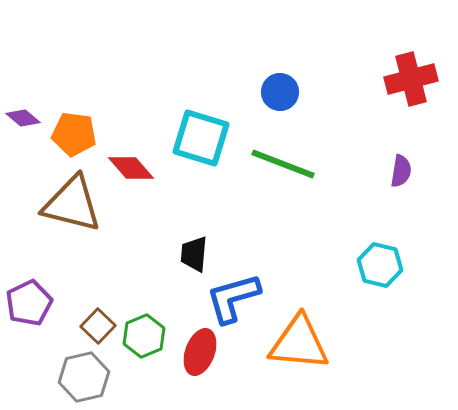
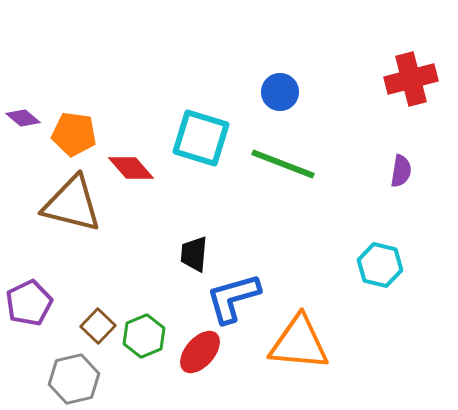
red ellipse: rotated 21 degrees clockwise
gray hexagon: moved 10 px left, 2 px down
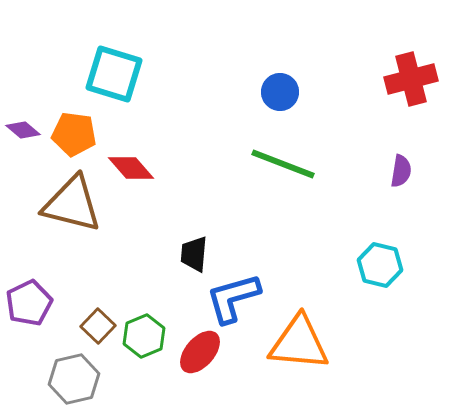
purple diamond: moved 12 px down
cyan square: moved 87 px left, 64 px up
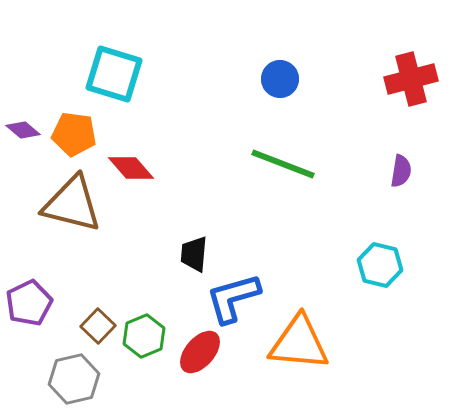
blue circle: moved 13 px up
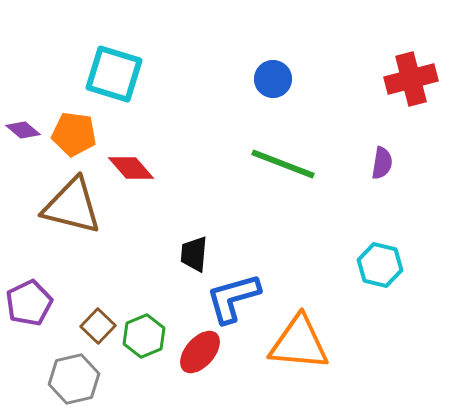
blue circle: moved 7 px left
purple semicircle: moved 19 px left, 8 px up
brown triangle: moved 2 px down
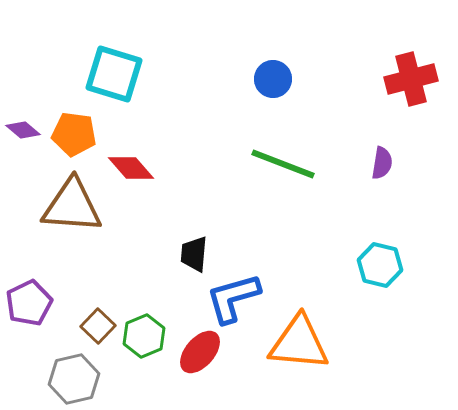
brown triangle: rotated 10 degrees counterclockwise
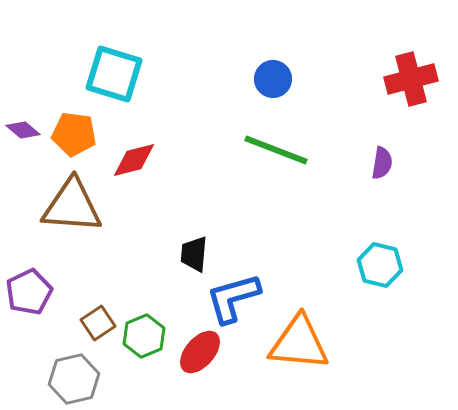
green line: moved 7 px left, 14 px up
red diamond: moved 3 px right, 8 px up; rotated 63 degrees counterclockwise
purple pentagon: moved 11 px up
brown square: moved 3 px up; rotated 12 degrees clockwise
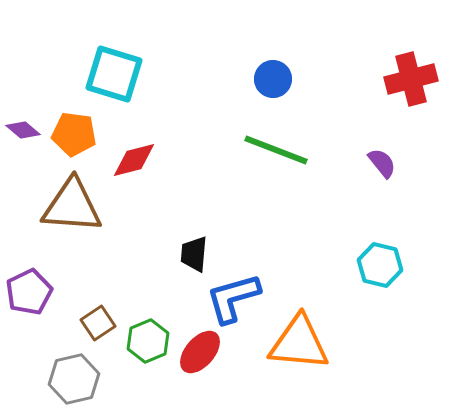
purple semicircle: rotated 48 degrees counterclockwise
green hexagon: moved 4 px right, 5 px down
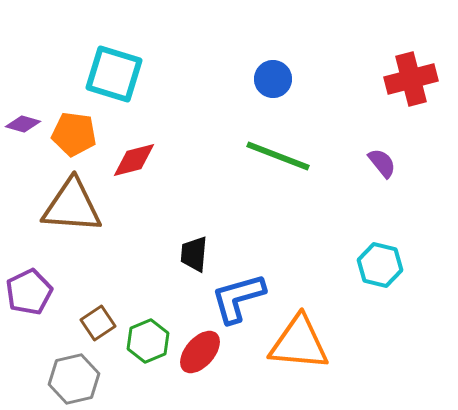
purple diamond: moved 6 px up; rotated 24 degrees counterclockwise
green line: moved 2 px right, 6 px down
blue L-shape: moved 5 px right
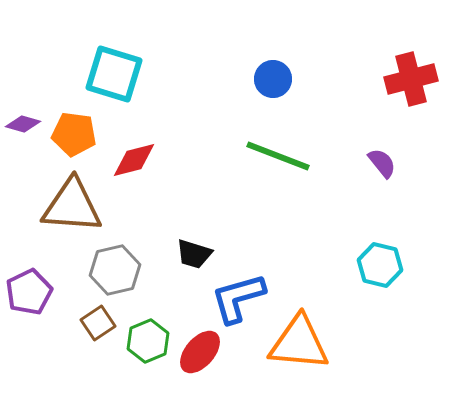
black trapezoid: rotated 78 degrees counterclockwise
gray hexagon: moved 41 px right, 109 px up
